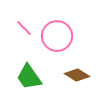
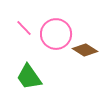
pink circle: moved 1 px left, 2 px up
brown diamond: moved 8 px right, 25 px up
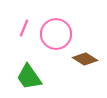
pink line: rotated 66 degrees clockwise
brown diamond: moved 9 px down
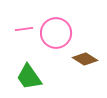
pink line: moved 1 px down; rotated 60 degrees clockwise
pink circle: moved 1 px up
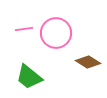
brown diamond: moved 3 px right, 3 px down
green trapezoid: rotated 16 degrees counterclockwise
